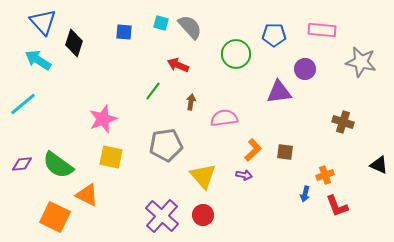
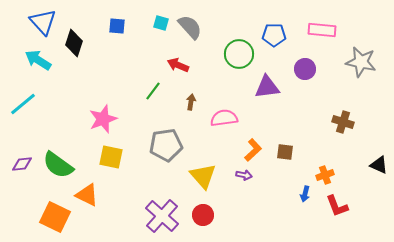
blue square: moved 7 px left, 6 px up
green circle: moved 3 px right
purple triangle: moved 12 px left, 5 px up
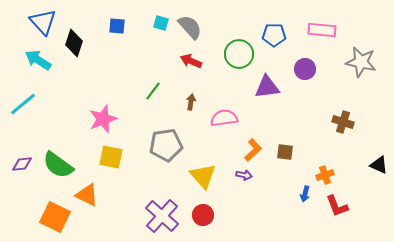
red arrow: moved 13 px right, 4 px up
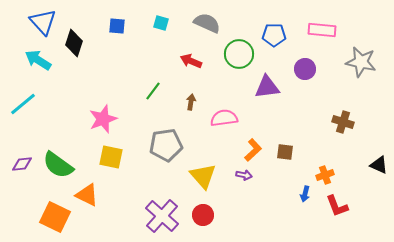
gray semicircle: moved 17 px right, 4 px up; rotated 24 degrees counterclockwise
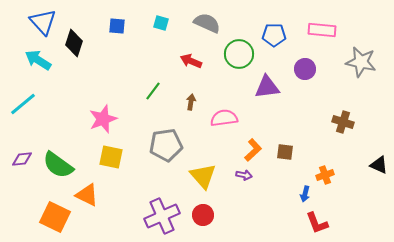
purple diamond: moved 5 px up
red L-shape: moved 20 px left, 17 px down
purple cross: rotated 24 degrees clockwise
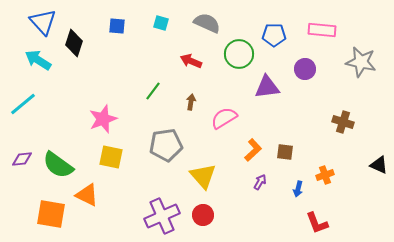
pink semicircle: rotated 24 degrees counterclockwise
purple arrow: moved 16 px right, 7 px down; rotated 70 degrees counterclockwise
blue arrow: moved 7 px left, 5 px up
orange square: moved 4 px left, 3 px up; rotated 16 degrees counterclockwise
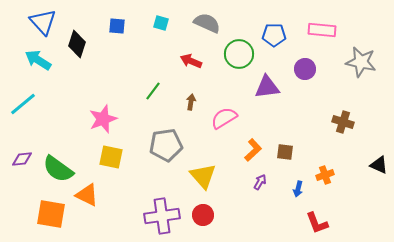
black diamond: moved 3 px right, 1 px down
green semicircle: moved 4 px down
purple cross: rotated 16 degrees clockwise
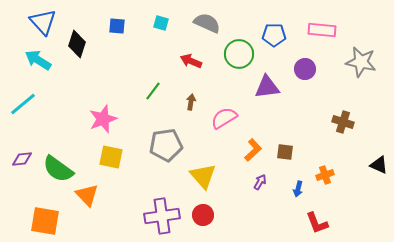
orange triangle: rotated 20 degrees clockwise
orange square: moved 6 px left, 7 px down
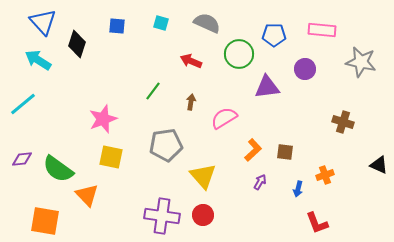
purple cross: rotated 16 degrees clockwise
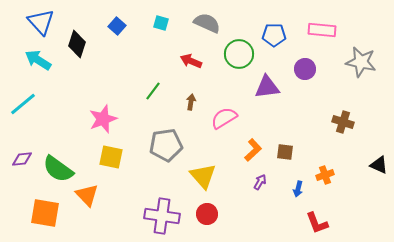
blue triangle: moved 2 px left
blue square: rotated 36 degrees clockwise
red circle: moved 4 px right, 1 px up
orange square: moved 8 px up
